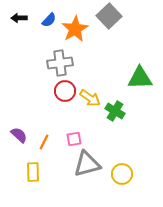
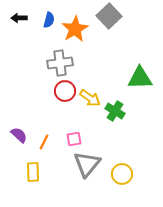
blue semicircle: rotated 28 degrees counterclockwise
gray triangle: rotated 36 degrees counterclockwise
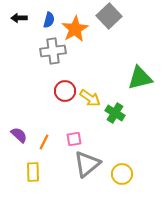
gray cross: moved 7 px left, 12 px up
green triangle: rotated 12 degrees counterclockwise
green cross: moved 2 px down
gray triangle: rotated 12 degrees clockwise
